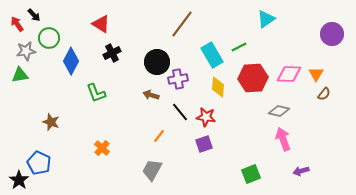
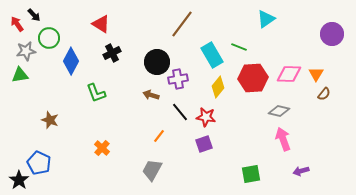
green line: rotated 49 degrees clockwise
yellow diamond: rotated 35 degrees clockwise
brown star: moved 1 px left, 2 px up
green square: rotated 12 degrees clockwise
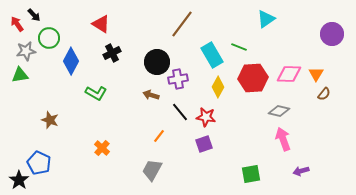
yellow diamond: rotated 10 degrees counterclockwise
green L-shape: rotated 40 degrees counterclockwise
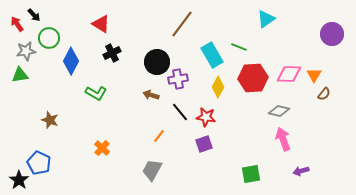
orange triangle: moved 2 px left, 1 px down
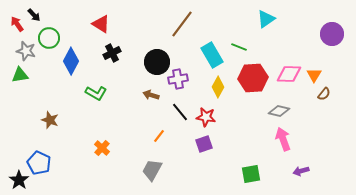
gray star: rotated 24 degrees clockwise
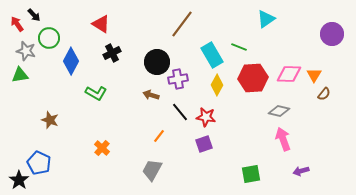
yellow diamond: moved 1 px left, 2 px up
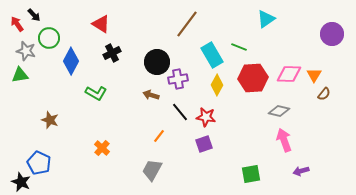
brown line: moved 5 px right
pink arrow: moved 1 px right, 1 px down
black star: moved 2 px right, 2 px down; rotated 12 degrees counterclockwise
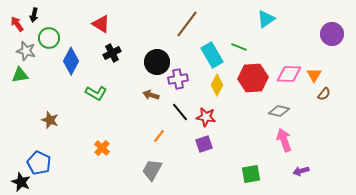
black arrow: rotated 56 degrees clockwise
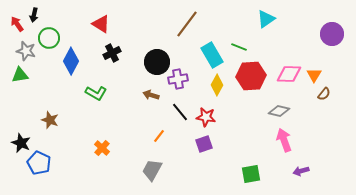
red hexagon: moved 2 px left, 2 px up
black star: moved 39 px up
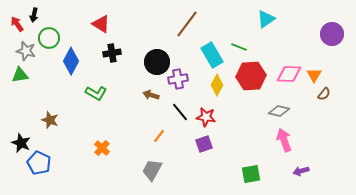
black cross: rotated 18 degrees clockwise
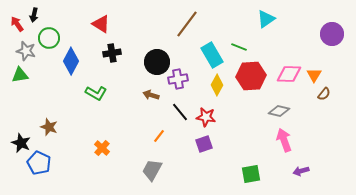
brown star: moved 1 px left, 7 px down
